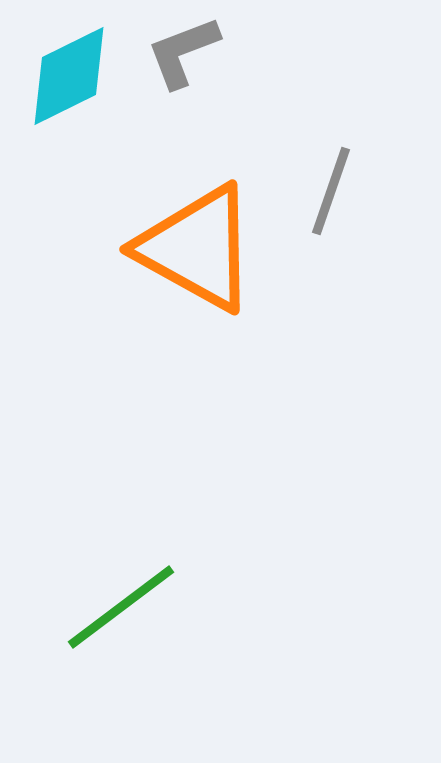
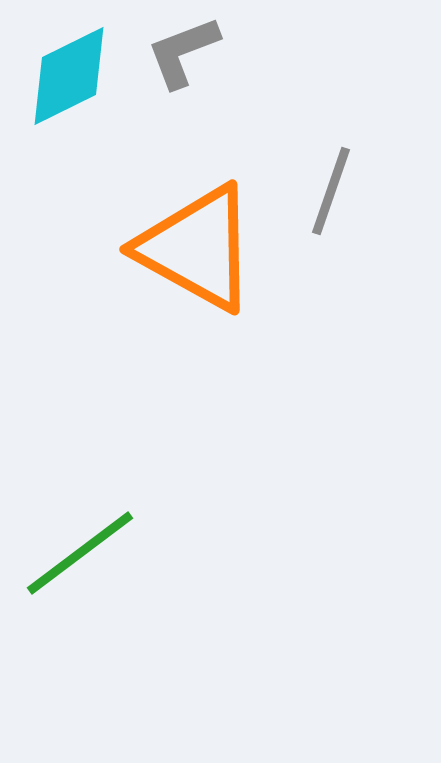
green line: moved 41 px left, 54 px up
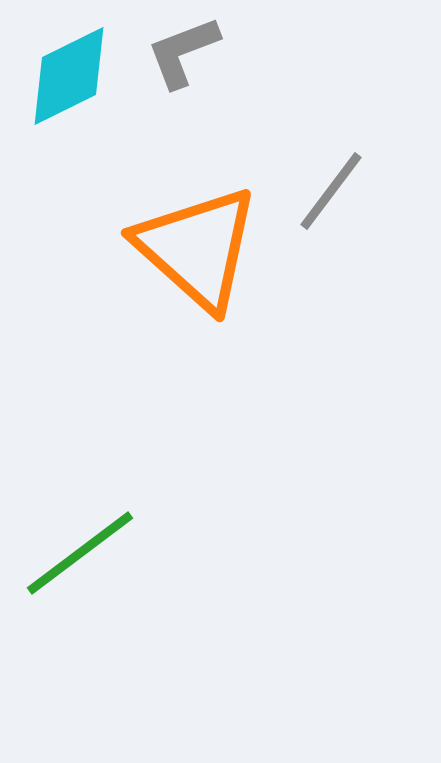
gray line: rotated 18 degrees clockwise
orange triangle: rotated 13 degrees clockwise
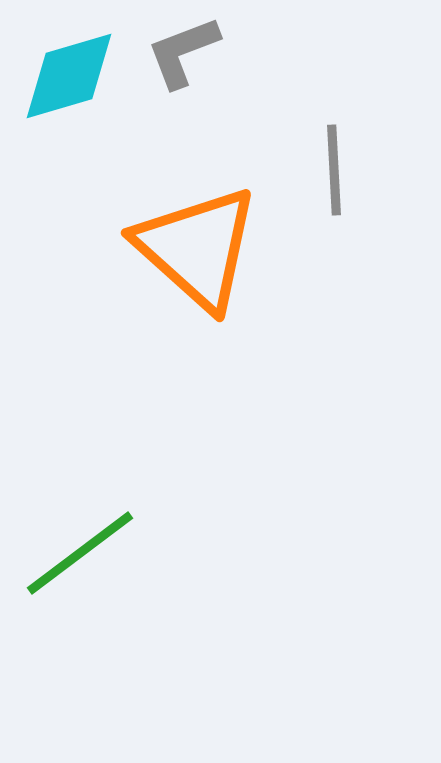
cyan diamond: rotated 10 degrees clockwise
gray line: moved 3 px right, 21 px up; rotated 40 degrees counterclockwise
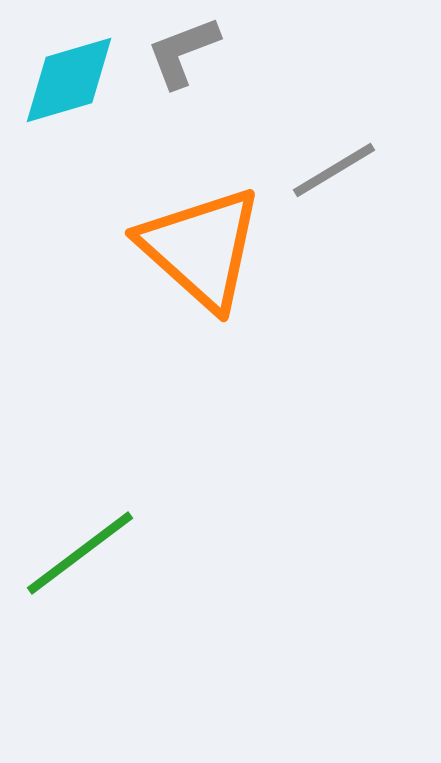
cyan diamond: moved 4 px down
gray line: rotated 62 degrees clockwise
orange triangle: moved 4 px right
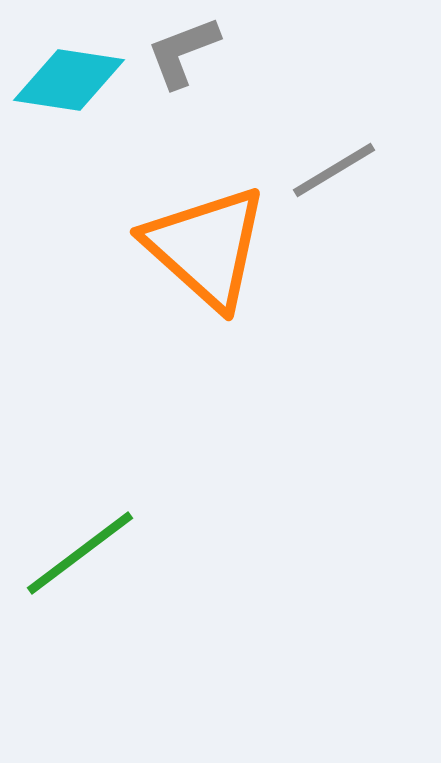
cyan diamond: rotated 25 degrees clockwise
orange triangle: moved 5 px right, 1 px up
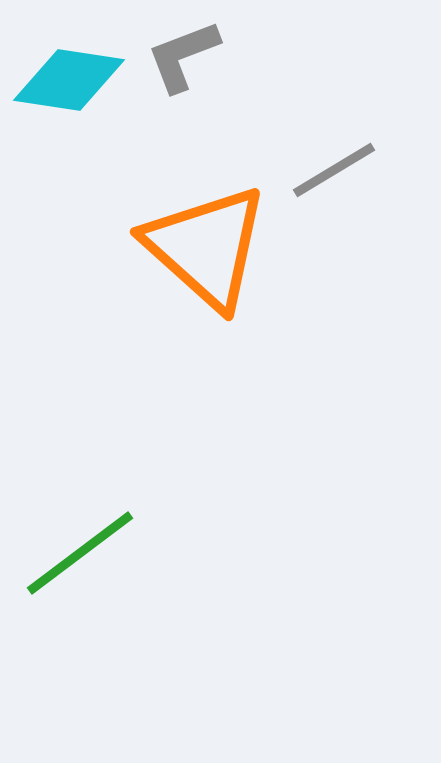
gray L-shape: moved 4 px down
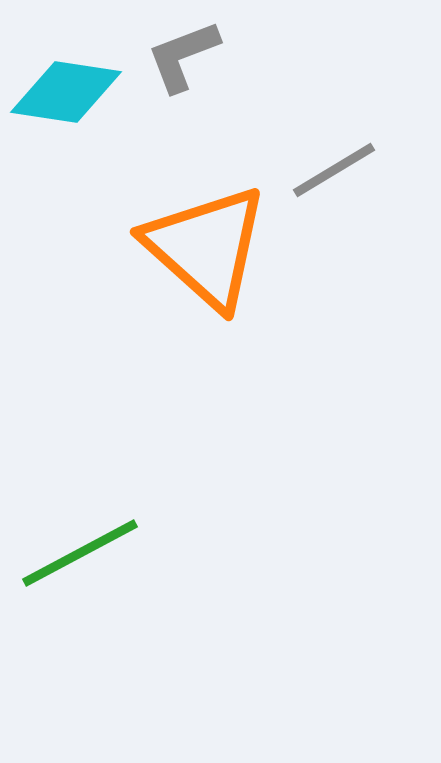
cyan diamond: moved 3 px left, 12 px down
green line: rotated 9 degrees clockwise
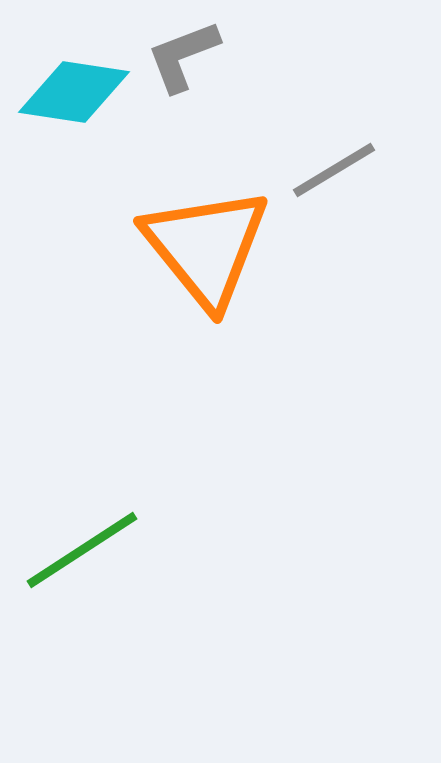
cyan diamond: moved 8 px right
orange triangle: rotated 9 degrees clockwise
green line: moved 2 px right, 3 px up; rotated 5 degrees counterclockwise
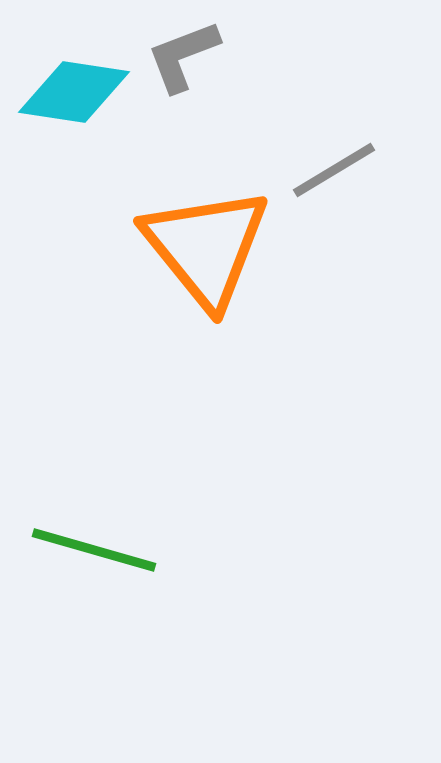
green line: moved 12 px right; rotated 49 degrees clockwise
